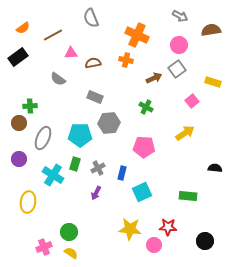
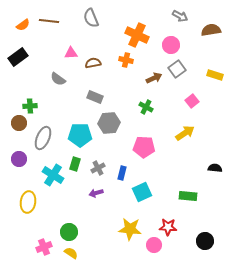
orange semicircle at (23, 28): moved 3 px up
brown line at (53, 35): moved 4 px left, 14 px up; rotated 36 degrees clockwise
pink circle at (179, 45): moved 8 px left
yellow rectangle at (213, 82): moved 2 px right, 7 px up
purple arrow at (96, 193): rotated 48 degrees clockwise
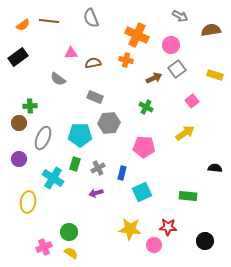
cyan cross at (53, 175): moved 3 px down
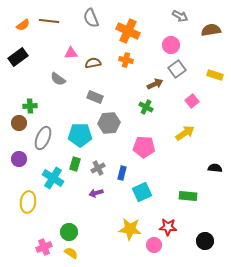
orange cross at (137, 35): moved 9 px left, 4 px up
brown arrow at (154, 78): moved 1 px right, 6 px down
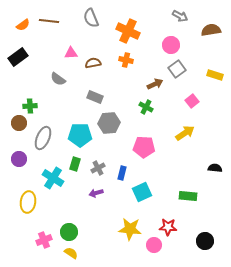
pink cross at (44, 247): moved 7 px up
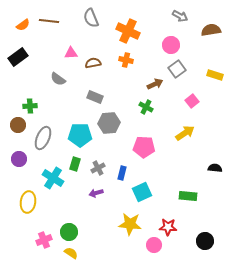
brown circle at (19, 123): moved 1 px left, 2 px down
yellow star at (130, 229): moved 5 px up
